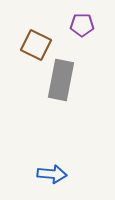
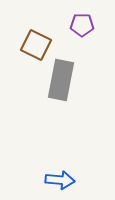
blue arrow: moved 8 px right, 6 px down
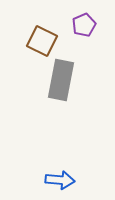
purple pentagon: moved 2 px right; rotated 25 degrees counterclockwise
brown square: moved 6 px right, 4 px up
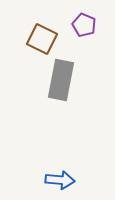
purple pentagon: rotated 25 degrees counterclockwise
brown square: moved 2 px up
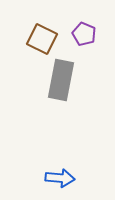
purple pentagon: moved 9 px down
blue arrow: moved 2 px up
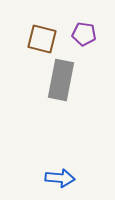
purple pentagon: rotated 15 degrees counterclockwise
brown square: rotated 12 degrees counterclockwise
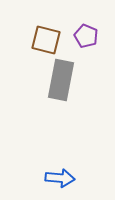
purple pentagon: moved 2 px right, 2 px down; rotated 15 degrees clockwise
brown square: moved 4 px right, 1 px down
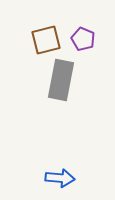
purple pentagon: moved 3 px left, 3 px down
brown square: rotated 28 degrees counterclockwise
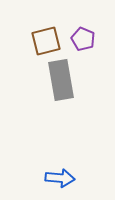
brown square: moved 1 px down
gray rectangle: rotated 21 degrees counterclockwise
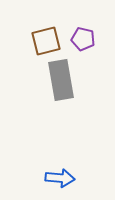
purple pentagon: rotated 10 degrees counterclockwise
